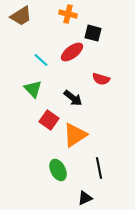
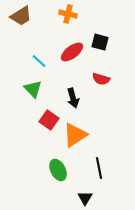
black square: moved 7 px right, 9 px down
cyan line: moved 2 px left, 1 px down
black arrow: rotated 36 degrees clockwise
black triangle: rotated 35 degrees counterclockwise
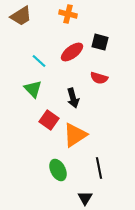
red semicircle: moved 2 px left, 1 px up
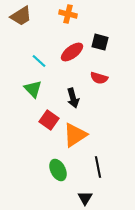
black line: moved 1 px left, 1 px up
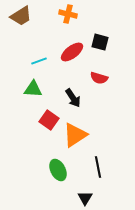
cyan line: rotated 63 degrees counterclockwise
green triangle: rotated 42 degrees counterclockwise
black arrow: rotated 18 degrees counterclockwise
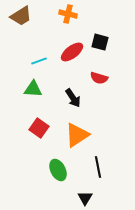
red square: moved 10 px left, 8 px down
orange triangle: moved 2 px right
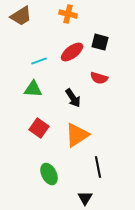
green ellipse: moved 9 px left, 4 px down
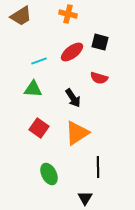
orange triangle: moved 2 px up
black line: rotated 10 degrees clockwise
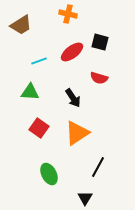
brown trapezoid: moved 9 px down
green triangle: moved 3 px left, 3 px down
black line: rotated 30 degrees clockwise
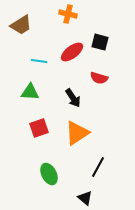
cyan line: rotated 28 degrees clockwise
red square: rotated 36 degrees clockwise
black triangle: rotated 21 degrees counterclockwise
